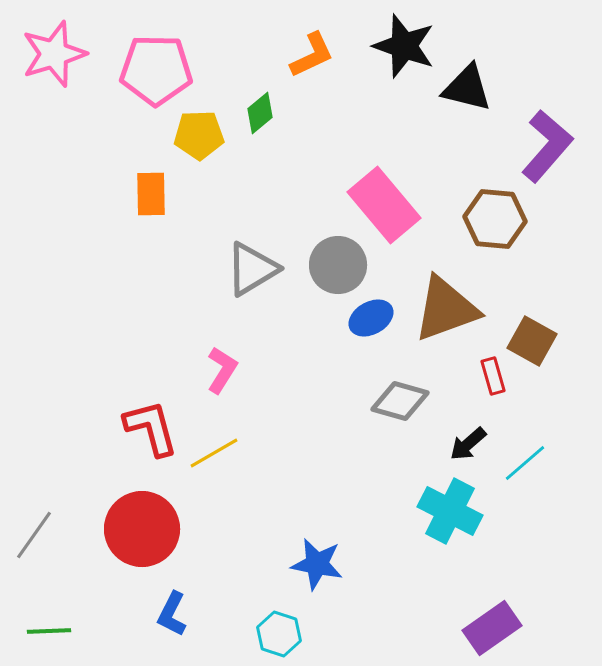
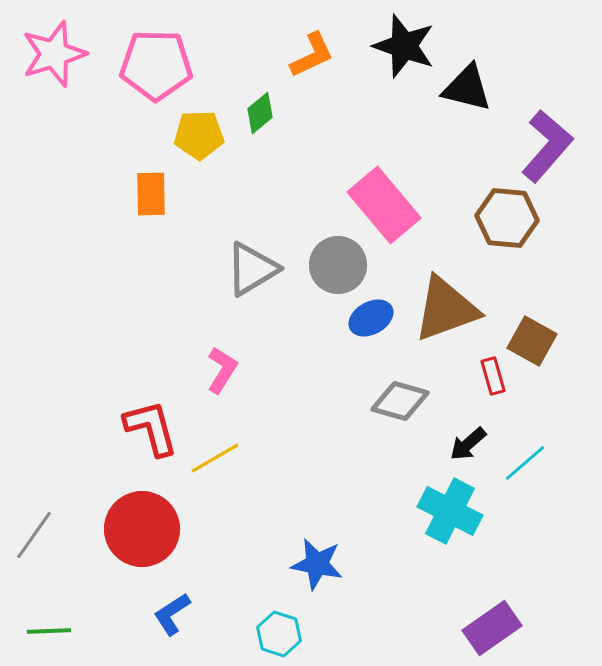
pink pentagon: moved 5 px up
brown hexagon: moved 12 px right, 1 px up
yellow line: moved 1 px right, 5 px down
blue L-shape: rotated 30 degrees clockwise
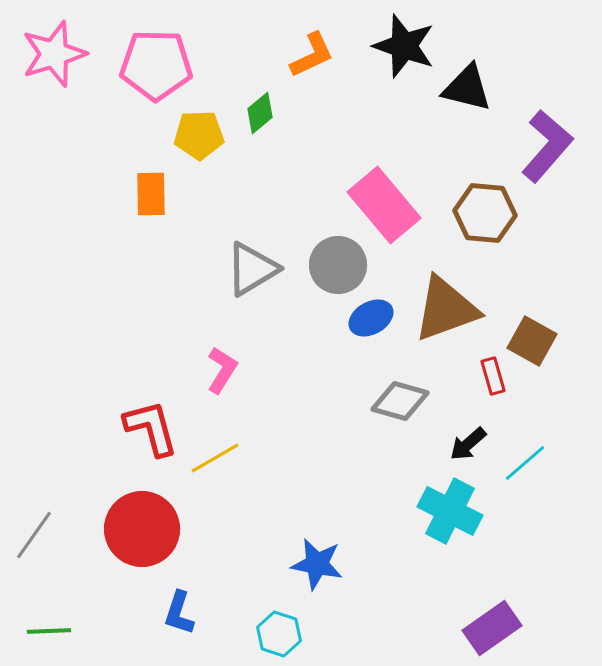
brown hexagon: moved 22 px left, 5 px up
blue L-shape: moved 7 px right, 1 px up; rotated 39 degrees counterclockwise
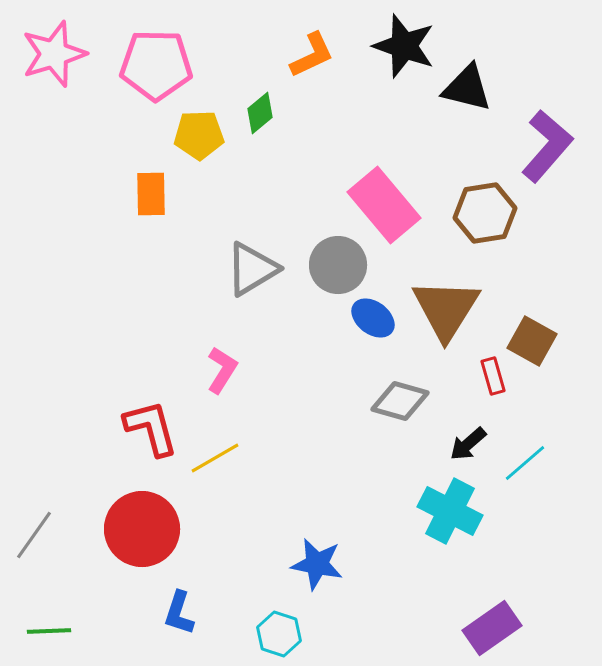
brown hexagon: rotated 14 degrees counterclockwise
brown triangle: rotated 38 degrees counterclockwise
blue ellipse: moved 2 px right; rotated 66 degrees clockwise
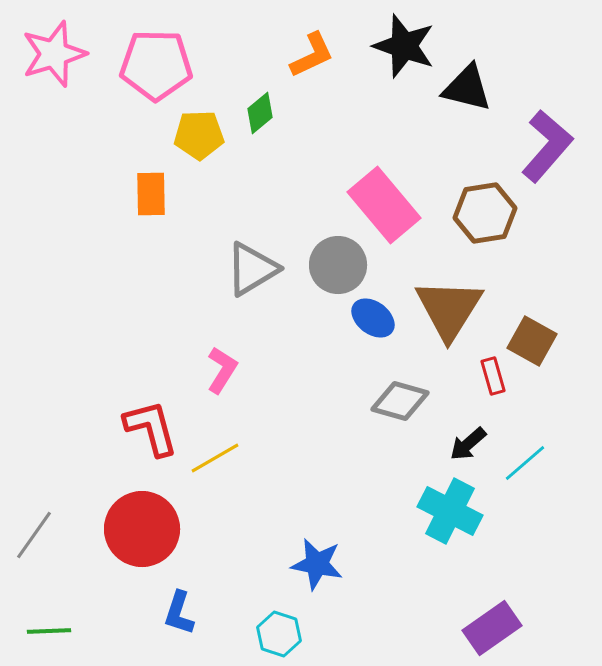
brown triangle: moved 3 px right
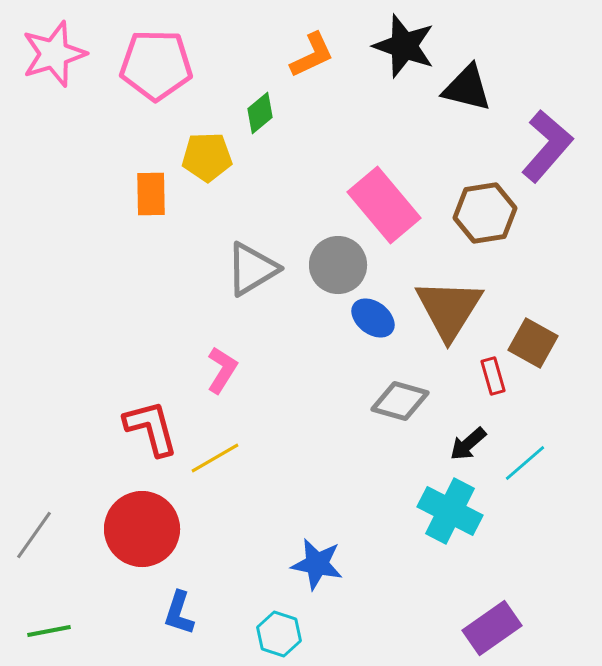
yellow pentagon: moved 8 px right, 22 px down
brown square: moved 1 px right, 2 px down
green line: rotated 9 degrees counterclockwise
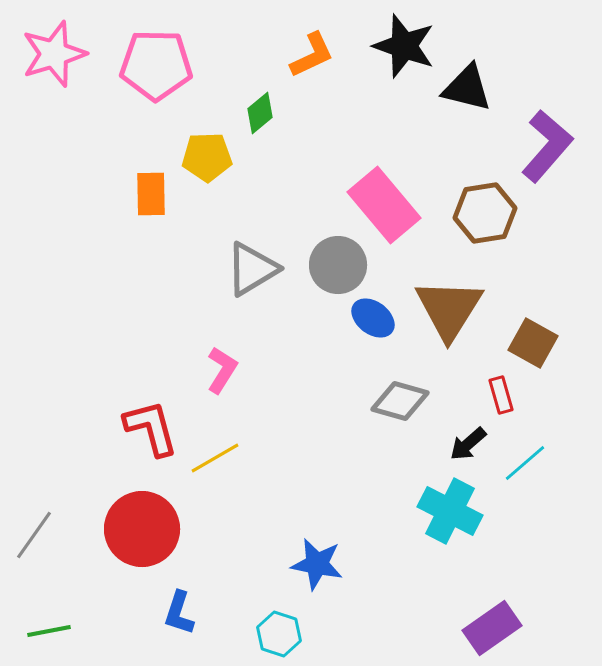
red rectangle: moved 8 px right, 19 px down
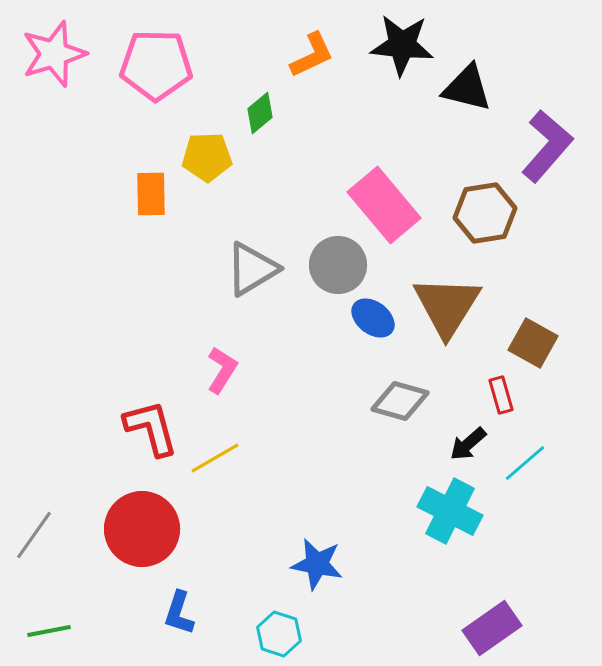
black star: moved 2 px left, 1 px up; rotated 14 degrees counterclockwise
brown triangle: moved 2 px left, 3 px up
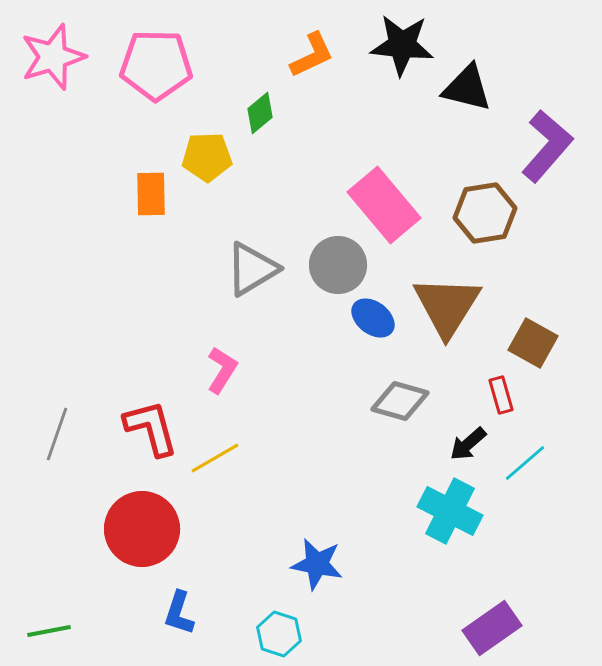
pink star: moved 1 px left, 3 px down
gray line: moved 23 px right, 101 px up; rotated 16 degrees counterclockwise
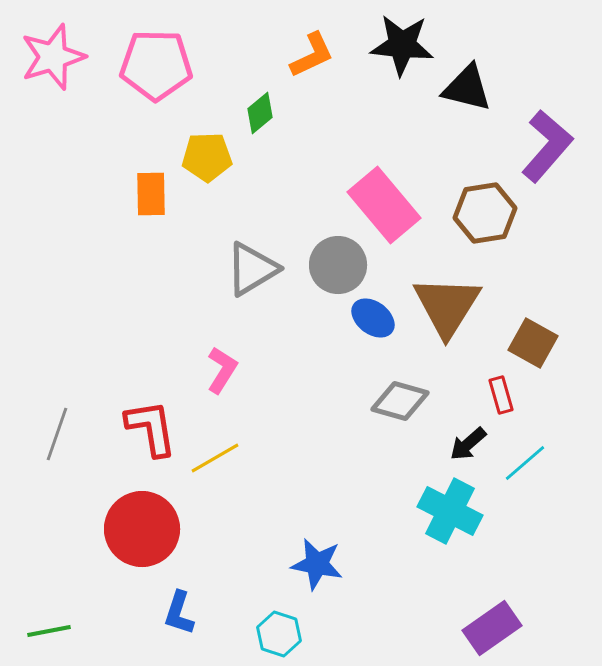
red L-shape: rotated 6 degrees clockwise
